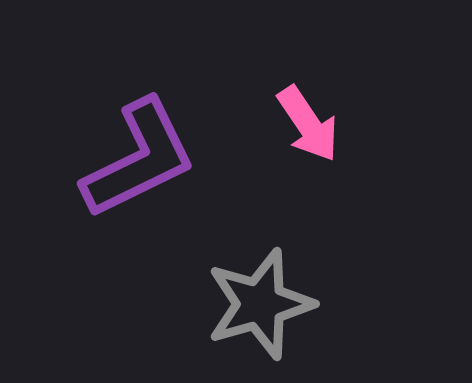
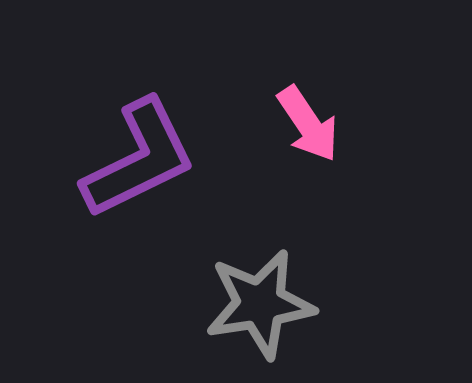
gray star: rotated 7 degrees clockwise
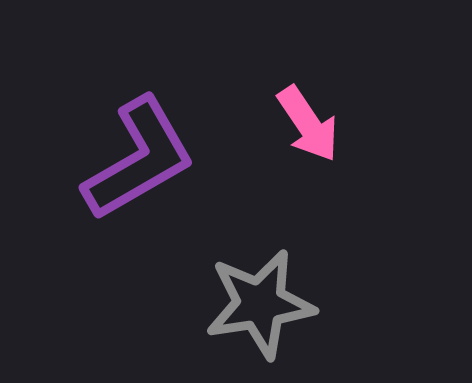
purple L-shape: rotated 4 degrees counterclockwise
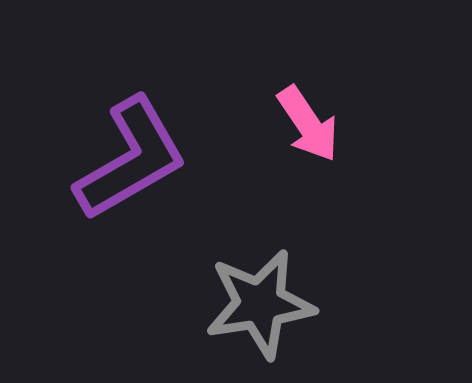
purple L-shape: moved 8 px left
